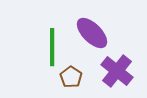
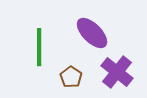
green line: moved 13 px left
purple cross: moved 1 px down
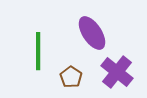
purple ellipse: rotated 12 degrees clockwise
green line: moved 1 px left, 4 px down
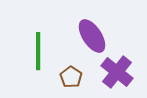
purple ellipse: moved 3 px down
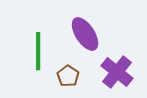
purple ellipse: moved 7 px left, 2 px up
brown pentagon: moved 3 px left, 1 px up
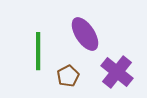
brown pentagon: rotated 10 degrees clockwise
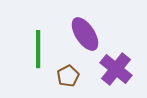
green line: moved 2 px up
purple cross: moved 1 px left, 3 px up
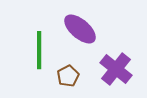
purple ellipse: moved 5 px left, 5 px up; rotated 16 degrees counterclockwise
green line: moved 1 px right, 1 px down
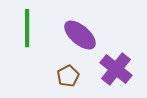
purple ellipse: moved 6 px down
green line: moved 12 px left, 22 px up
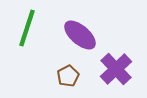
green line: rotated 18 degrees clockwise
purple cross: rotated 8 degrees clockwise
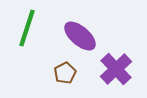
purple ellipse: moved 1 px down
brown pentagon: moved 3 px left, 3 px up
